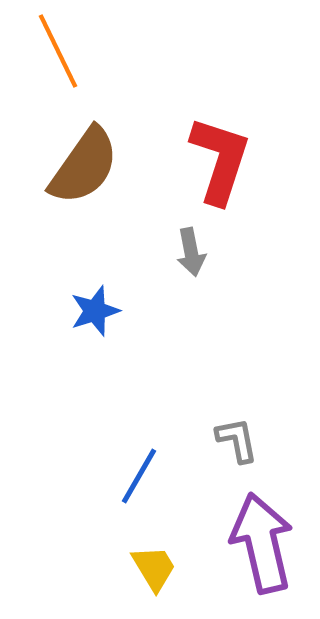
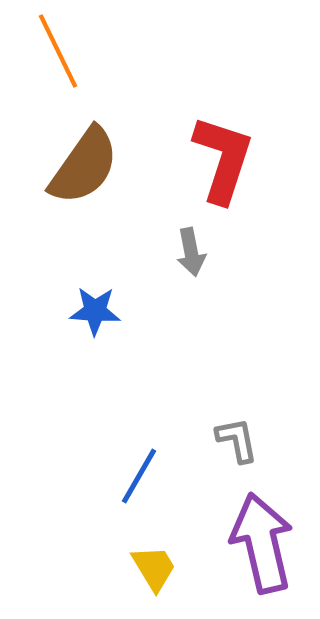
red L-shape: moved 3 px right, 1 px up
blue star: rotated 21 degrees clockwise
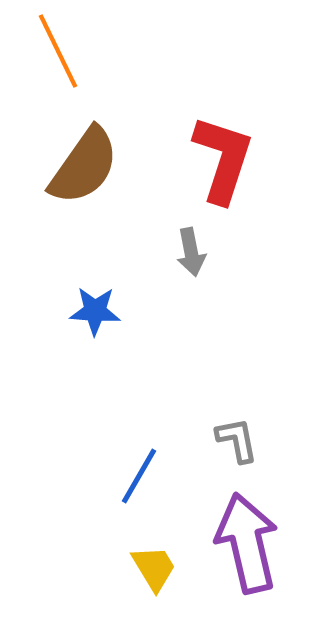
purple arrow: moved 15 px left
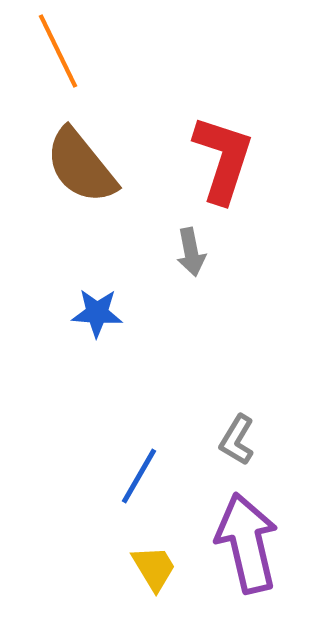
brown semicircle: moved 3 px left; rotated 106 degrees clockwise
blue star: moved 2 px right, 2 px down
gray L-shape: rotated 138 degrees counterclockwise
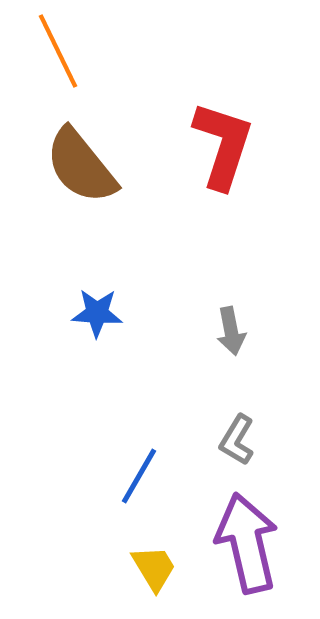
red L-shape: moved 14 px up
gray arrow: moved 40 px right, 79 px down
